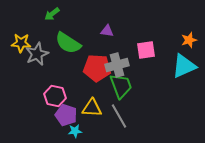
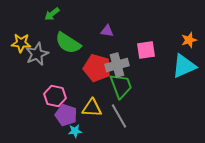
red pentagon: rotated 12 degrees clockwise
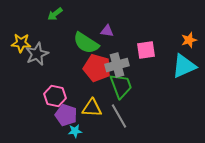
green arrow: moved 3 px right
green semicircle: moved 18 px right
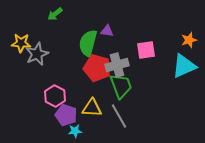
green semicircle: moved 2 px right; rotated 72 degrees clockwise
pink hexagon: rotated 15 degrees clockwise
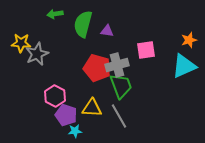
green arrow: rotated 28 degrees clockwise
green semicircle: moved 5 px left, 19 px up
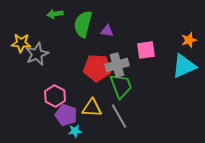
red pentagon: rotated 12 degrees counterclockwise
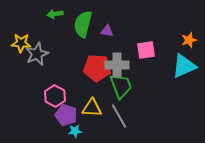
gray cross: rotated 15 degrees clockwise
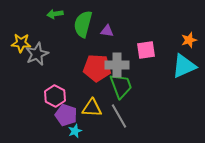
cyan star: rotated 16 degrees counterclockwise
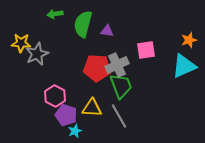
gray cross: rotated 25 degrees counterclockwise
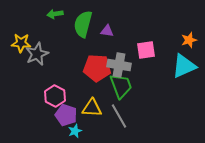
gray cross: moved 2 px right; rotated 35 degrees clockwise
